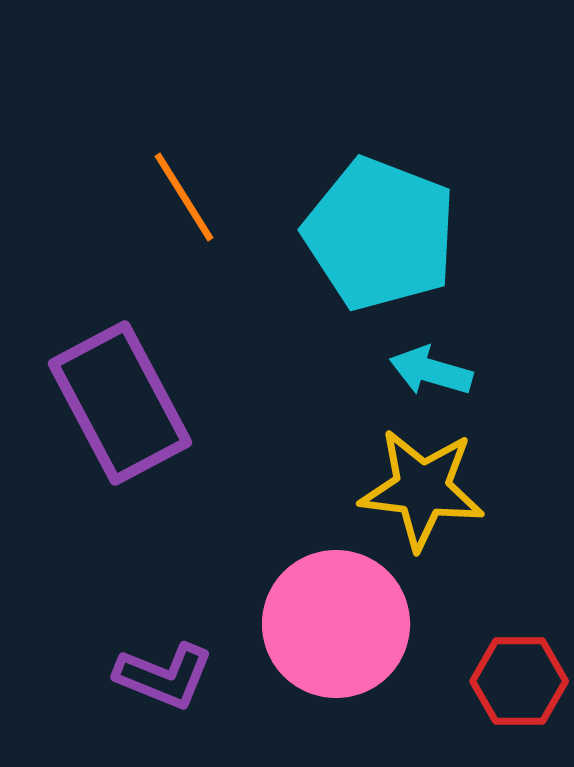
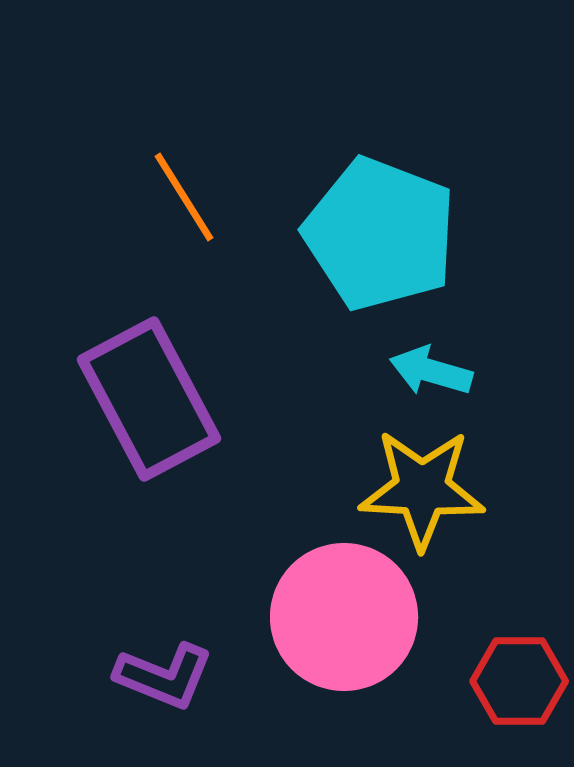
purple rectangle: moved 29 px right, 4 px up
yellow star: rotated 4 degrees counterclockwise
pink circle: moved 8 px right, 7 px up
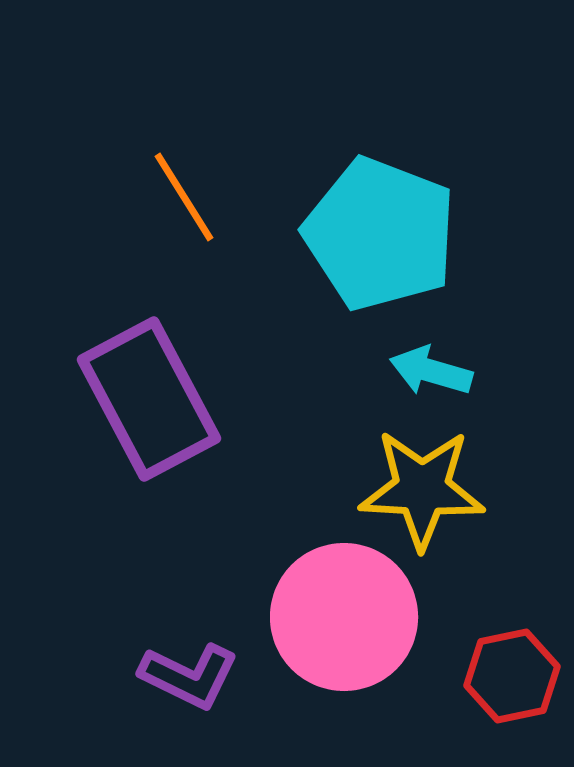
purple L-shape: moved 25 px right; rotated 4 degrees clockwise
red hexagon: moved 7 px left, 5 px up; rotated 12 degrees counterclockwise
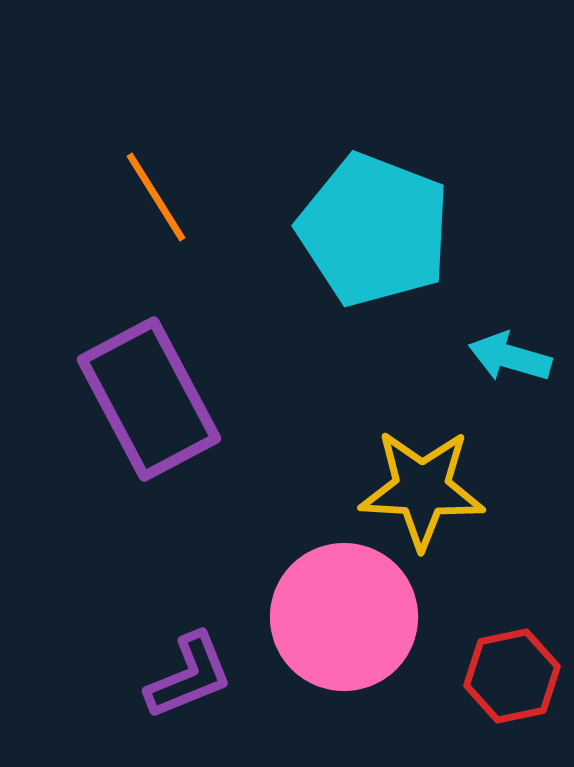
orange line: moved 28 px left
cyan pentagon: moved 6 px left, 4 px up
cyan arrow: moved 79 px right, 14 px up
purple L-shape: rotated 48 degrees counterclockwise
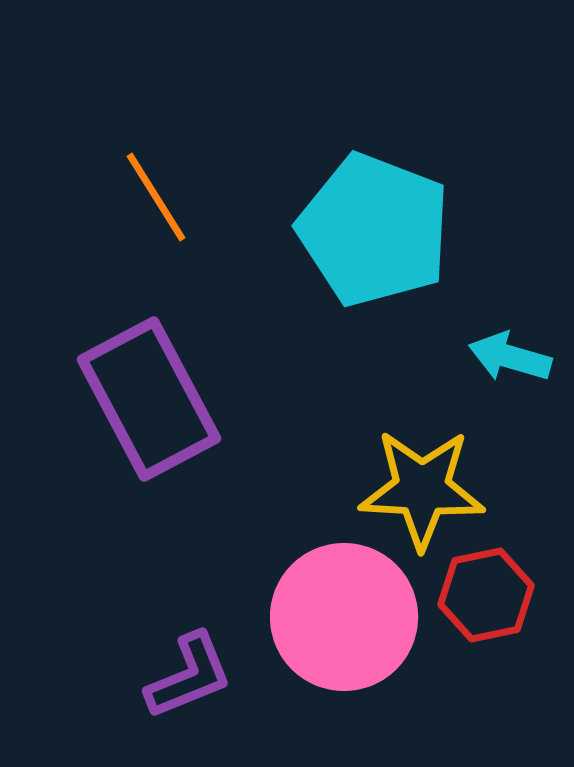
red hexagon: moved 26 px left, 81 px up
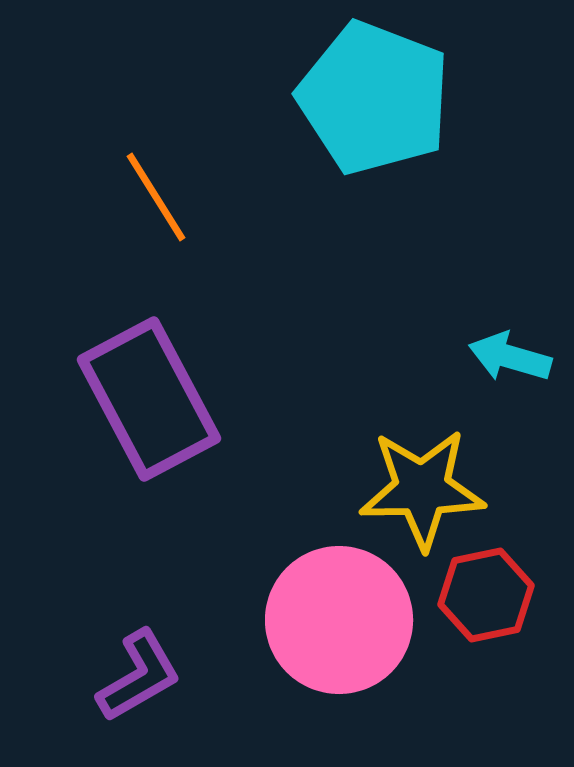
cyan pentagon: moved 132 px up
yellow star: rotated 4 degrees counterclockwise
pink circle: moved 5 px left, 3 px down
purple L-shape: moved 50 px left; rotated 8 degrees counterclockwise
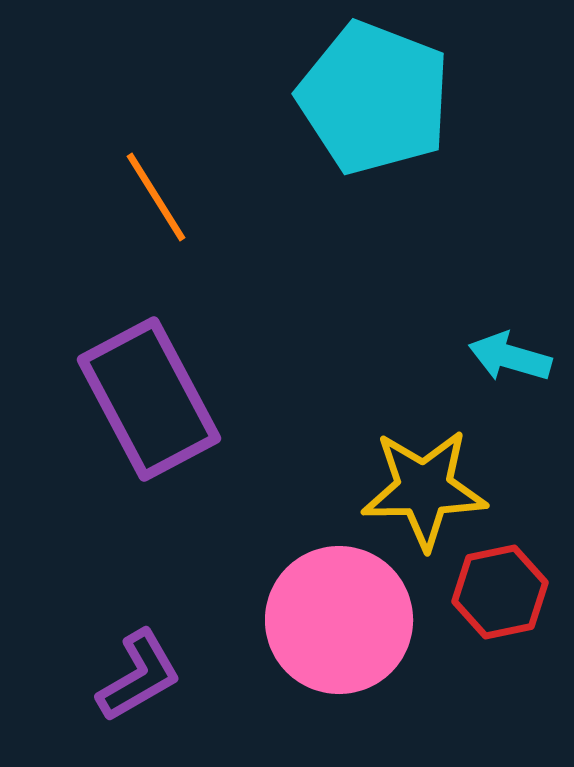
yellow star: moved 2 px right
red hexagon: moved 14 px right, 3 px up
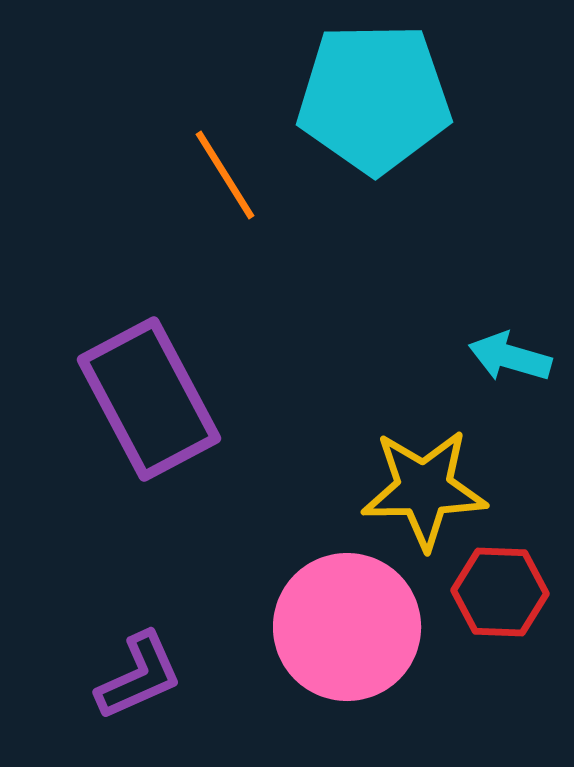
cyan pentagon: rotated 22 degrees counterclockwise
orange line: moved 69 px right, 22 px up
red hexagon: rotated 14 degrees clockwise
pink circle: moved 8 px right, 7 px down
purple L-shape: rotated 6 degrees clockwise
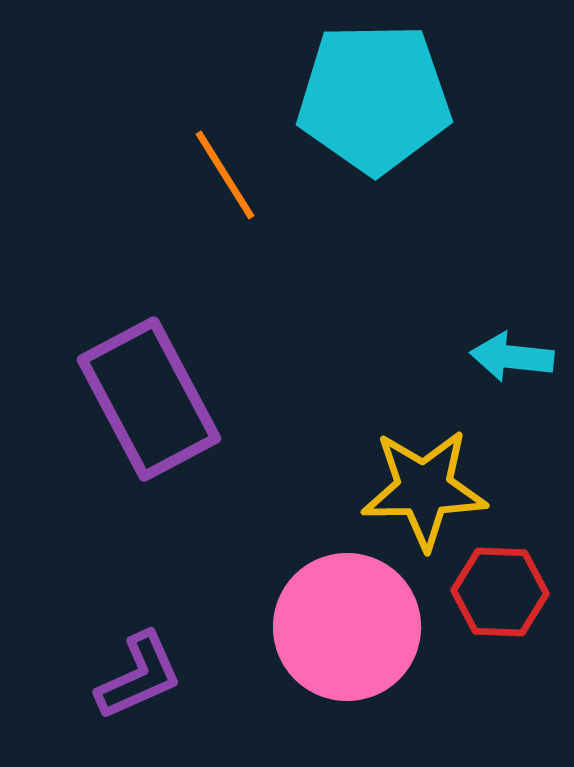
cyan arrow: moved 2 px right; rotated 10 degrees counterclockwise
